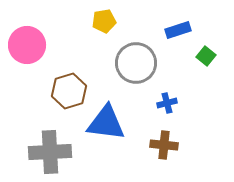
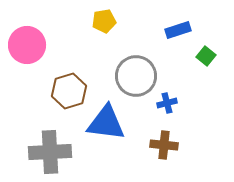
gray circle: moved 13 px down
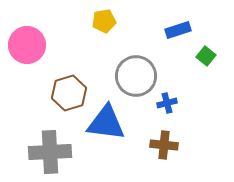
brown hexagon: moved 2 px down
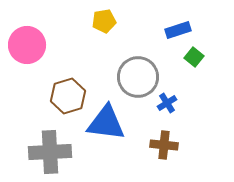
green square: moved 12 px left, 1 px down
gray circle: moved 2 px right, 1 px down
brown hexagon: moved 1 px left, 3 px down
blue cross: rotated 18 degrees counterclockwise
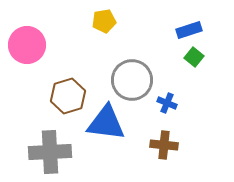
blue rectangle: moved 11 px right
gray circle: moved 6 px left, 3 px down
blue cross: rotated 36 degrees counterclockwise
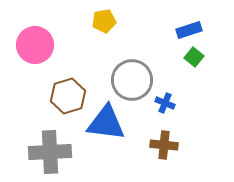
pink circle: moved 8 px right
blue cross: moved 2 px left
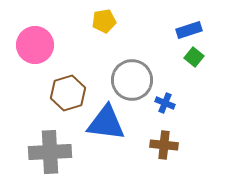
brown hexagon: moved 3 px up
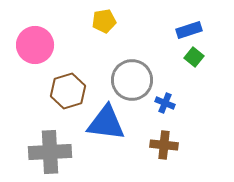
brown hexagon: moved 2 px up
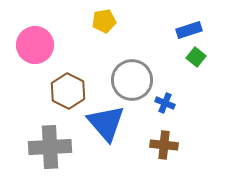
green square: moved 2 px right
brown hexagon: rotated 16 degrees counterclockwise
blue triangle: rotated 42 degrees clockwise
gray cross: moved 5 px up
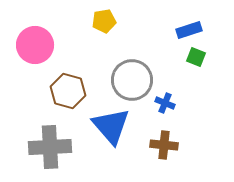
green square: rotated 18 degrees counterclockwise
brown hexagon: rotated 12 degrees counterclockwise
blue triangle: moved 5 px right, 3 px down
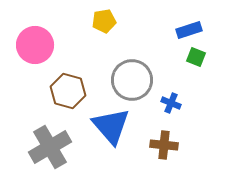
blue cross: moved 6 px right
gray cross: rotated 27 degrees counterclockwise
